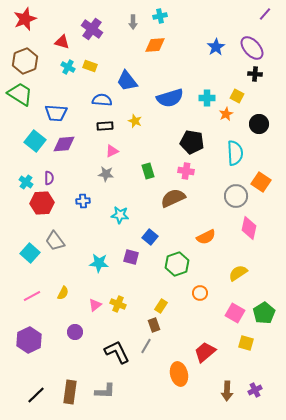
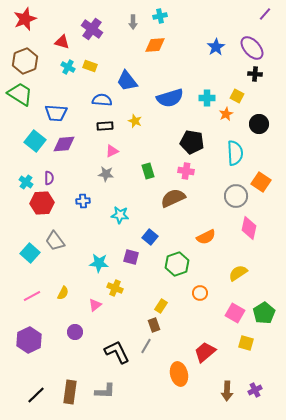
yellow cross at (118, 304): moved 3 px left, 16 px up
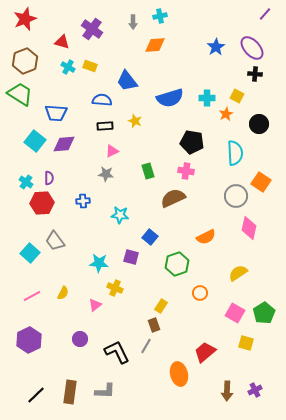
purple circle at (75, 332): moved 5 px right, 7 px down
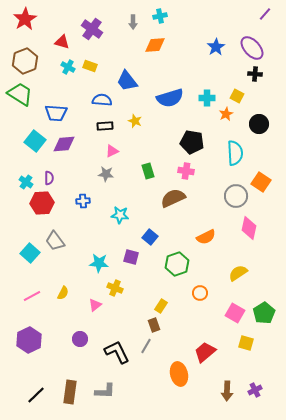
red star at (25, 19): rotated 10 degrees counterclockwise
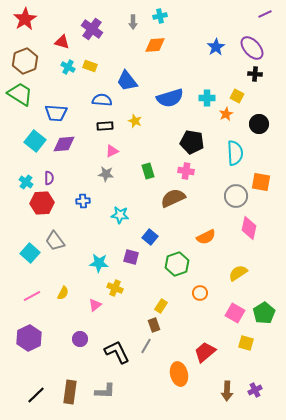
purple line at (265, 14): rotated 24 degrees clockwise
orange square at (261, 182): rotated 24 degrees counterclockwise
purple hexagon at (29, 340): moved 2 px up
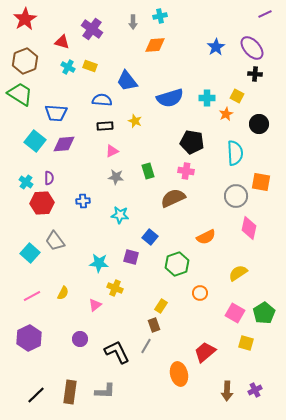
gray star at (106, 174): moved 10 px right, 3 px down
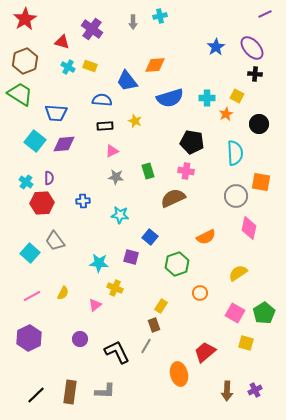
orange diamond at (155, 45): moved 20 px down
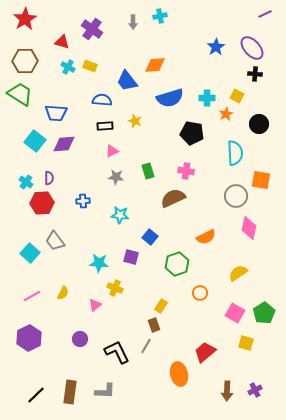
brown hexagon at (25, 61): rotated 20 degrees clockwise
black pentagon at (192, 142): moved 9 px up
orange square at (261, 182): moved 2 px up
